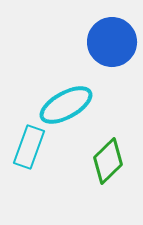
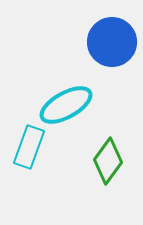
green diamond: rotated 9 degrees counterclockwise
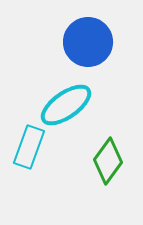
blue circle: moved 24 px left
cyan ellipse: rotated 6 degrees counterclockwise
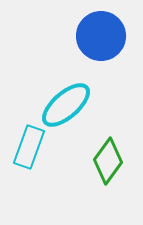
blue circle: moved 13 px right, 6 px up
cyan ellipse: rotated 6 degrees counterclockwise
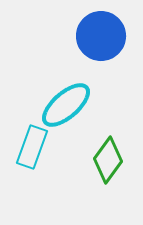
cyan rectangle: moved 3 px right
green diamond: moved 1 px up
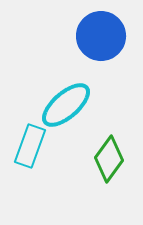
cyan rectangle: moved 2 px left, 1 px up
green diamond: moved 1 px right, 1 px up
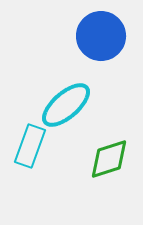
green diamond: rotated 36 degrees clockwise
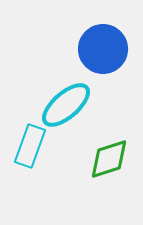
blue circle: moved 2 px right, 13 px down
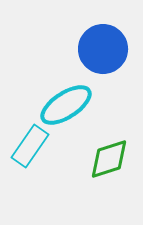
cyan ellipse: rotated 8 degrees clockwise
cyan rectangle: rotated 15 degrees clockwise
